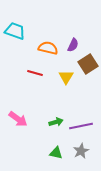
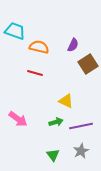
orange semicircle: moved 9 px left, 1 px up
yellow triangle: moved 24 px down; rotated 35 degrees counterclockwise
green triangle: moved 3 px left, 2 px down; rotated 40 degrees clockwise
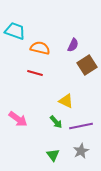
orange semicircle: moved 1 px right, 1 px down
brown square: moved 1 px left, 1 px down
green arrow: rotated 64 degrees clockwise
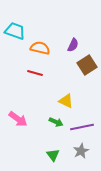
green arrow: rotated 24 degrees counterclockwise
purple line: moved 1 px right, 1 px down
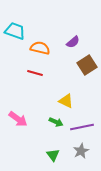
purple semicircle: moved 3 px up; rotated 24 degrees clockwise
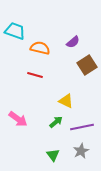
red line: moved 2 px down
green arrow: rotated 64 degrees counterclockwise
